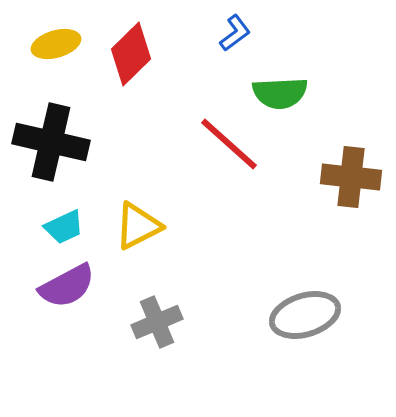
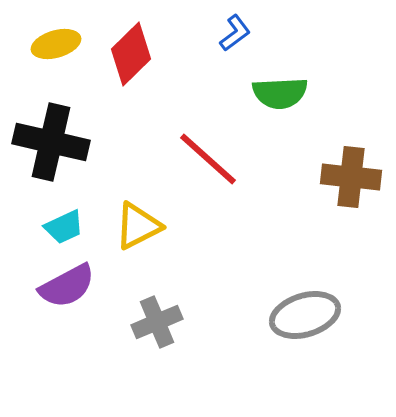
red line: moved 21 px left, 15 px down
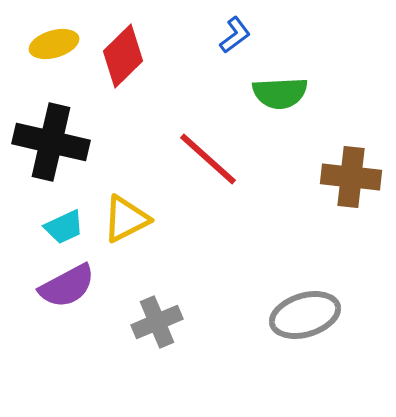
blue L-shape: moved 2 px down
yellow ellipse: moved 2 px left
red diamond: moved 8 px left, 2 px down
yellow triangle: moved 12 px left, 7 px up
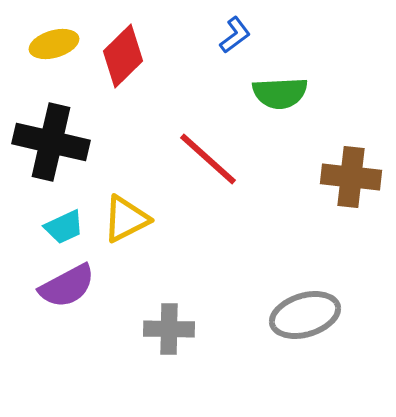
gray cross: moved 12 px right, 7 px down; rotated 24 degrees clockwise
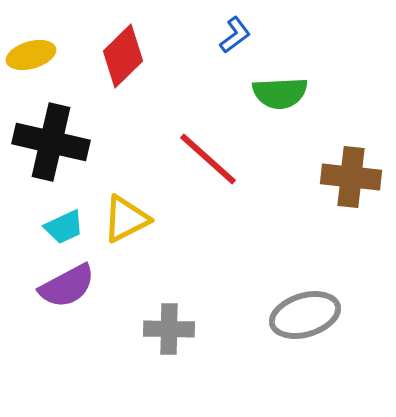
yellow ellipse: moved 23 px left, 11 px down
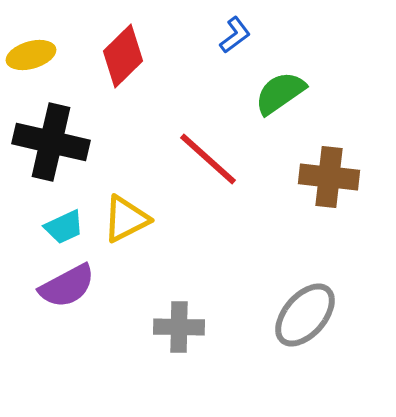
green semicircle: rotated 148 degrees clockwise
brown cross: moved 22 px left
gray ellipse: rotated 32 degrees counterclockwise
gray cross: moved 10 px right, 2 px up
